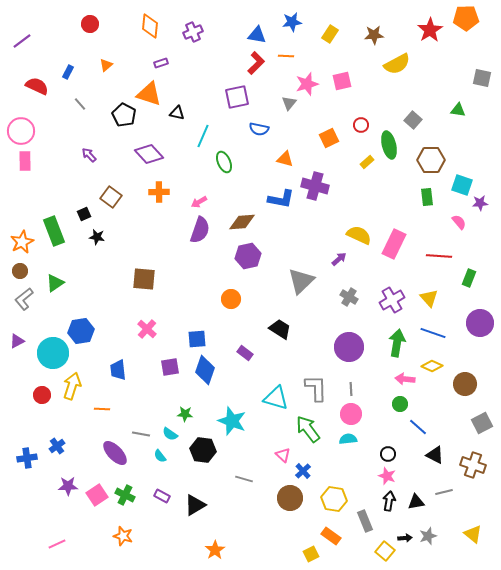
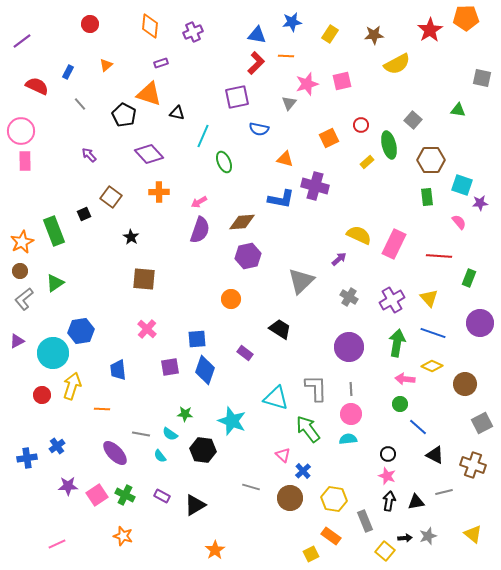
black star at (97, 237): moved 34 px right; rotated 21 degrees clockwise
gray line at (244, 479): moved 7 px right, 8 px down
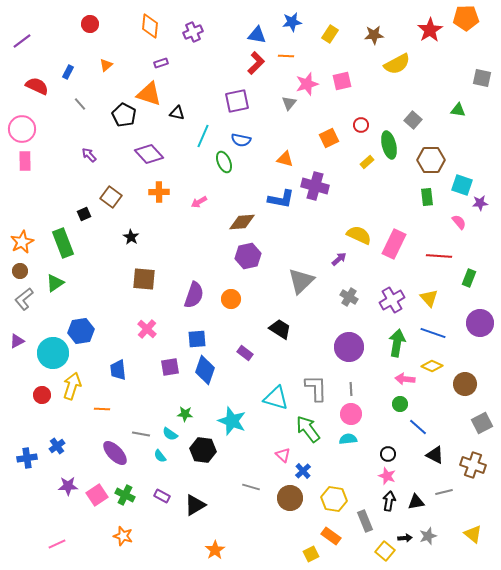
purple square at (237, 97): moved 4 px down
blue semicircle at (259, 129): moved 18 px left, 11 px down
pink circle at (21, 131): moved 1 px right, 2 px up
purple semicircle at (200, 230): moved 6 px left, 65 px down
green rectangle at (54, 231): moved 9 px right, 12 px down
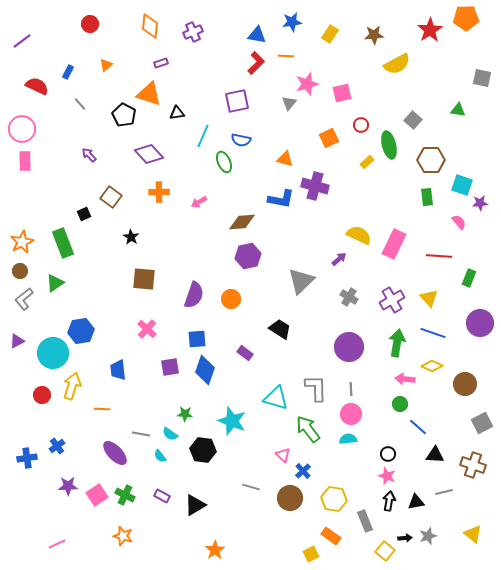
pink square at (342, 81): moved 12 px down
black triangle at (177, 113): rotated 21 degrees counterclockwise
black triangle at (435, 455): rotated 24 degrees counterclockwise
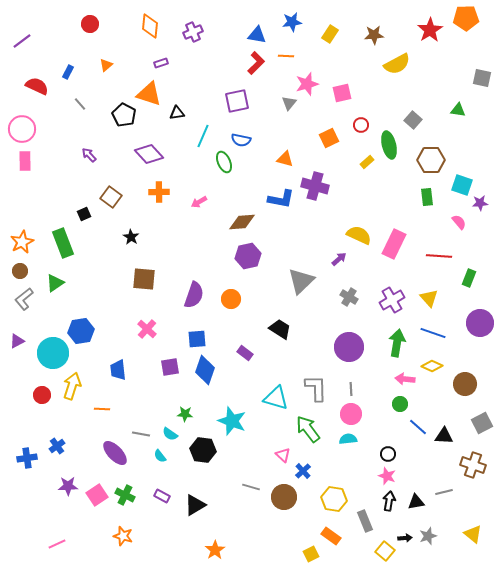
black triangle at (435, 455): moved 9 px right, 19 px up
brown circle at (290, 498): moved 6 px left, 1 px up
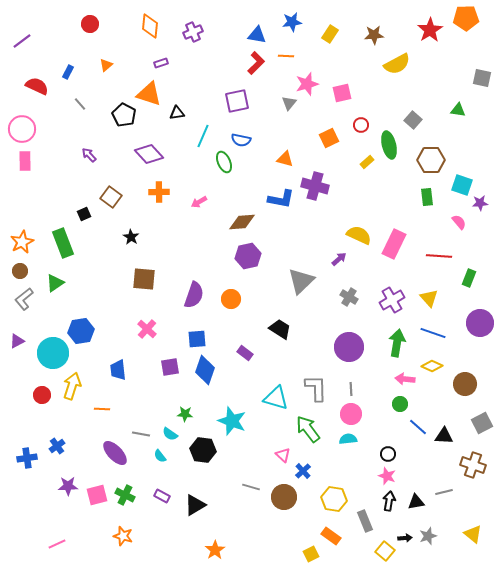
pink square at (97, 495): rotated 20 degrees clockwise
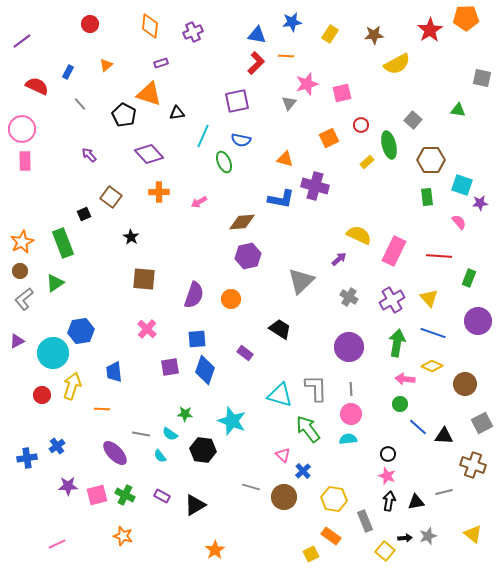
pink rectangle at (394, 244): moved 7 px down
purple circle at (480, 323): moved 2 px left, 2 px up
blue trapezoid at (118, 370): moved 4 px left, 2 px down
cyan triangle at (276, 398): moved 4 px right, 3 px up
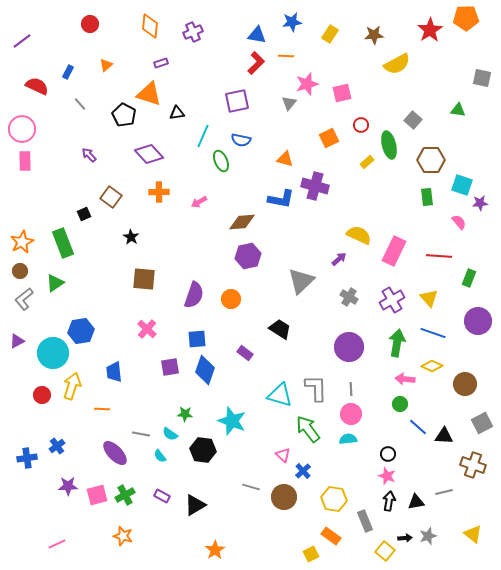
green ellipse at (224, 162): moved 3 px left, 1 px up
green cross at (125, 495): rotated 36 degrees clockwise
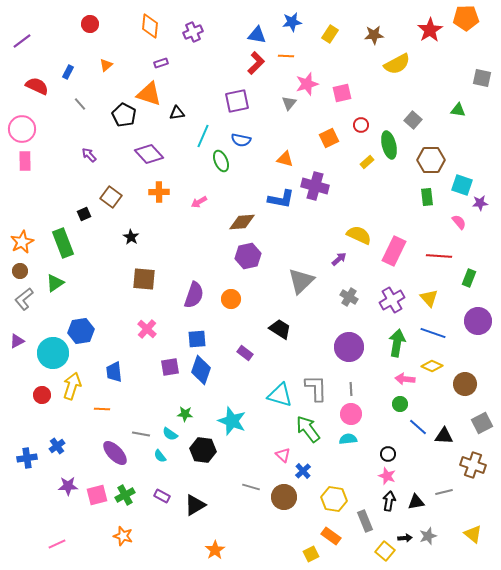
blue diamond at (205, 370): moved 4 px left
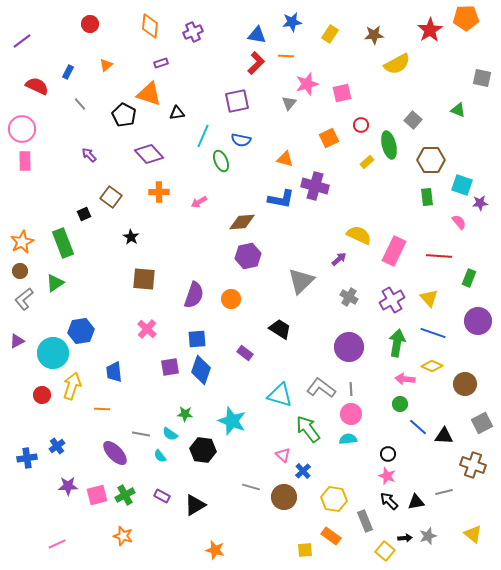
green triangle at (458, 110): rotated 14 degrees clockwise
gray L-shape at (316, 388): moved 5 px right; rotated 52 degrees counterclockwise
black arrow at (389, 501): rotated 54 degrees counterclockwise
orange star at (215, 550): rotated 24 degrees counterclockwise
yellow square at (311, 554): moved 6 px left, 4 px up; rotated 21 degrees clockwise
